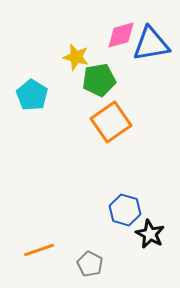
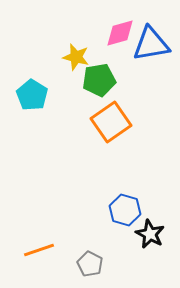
pink diamond: moved 1 px left, 2 px up
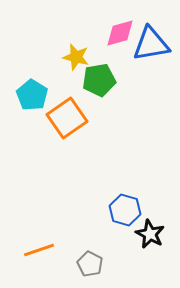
orange square: moved 44 px left, 4 px up
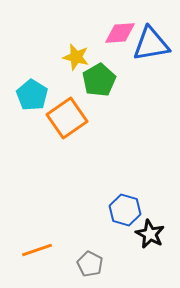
pink diamond: rotated 12 degrees clockwise
green pentagon: rotated 20 degrees counterclockwise
orange line: moved 2 px left
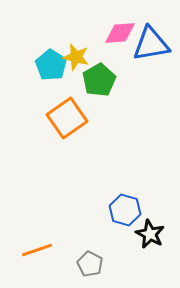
cyan pentagon: moved 19 px right, 30 px up
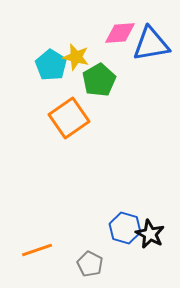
orange square: moved 2 px right
blue hexagon: moved 18 px down
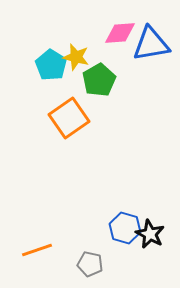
gray pentagon: rotated 15 degrees counterclockwise
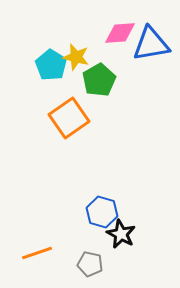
blue hexagon: moved 23 px left, 16 px up
black star: moved 29 px left
orange line: moved 3 px down
